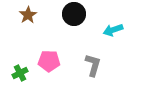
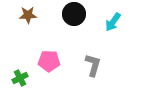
brown star: rotated 30 degrees clockwise
cyan arrow: moved 8 px up; rotated 36 degrees counterclockwise
green cross: moved 5 px down
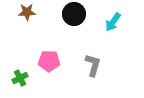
brown star: moved 1 px left, 3 px up
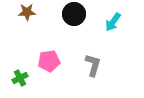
pink pentagon: rotated 10 degrees counterclockwise
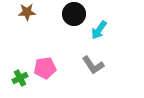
cyan arrow: moved 14 px left, 8 px down
pink pentagon: moved 4 px left, 7 px down
gray L-shape: rotated 130 degrees clockwise
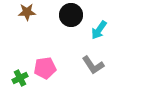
black circle: moved 3 px left, 1 px down
